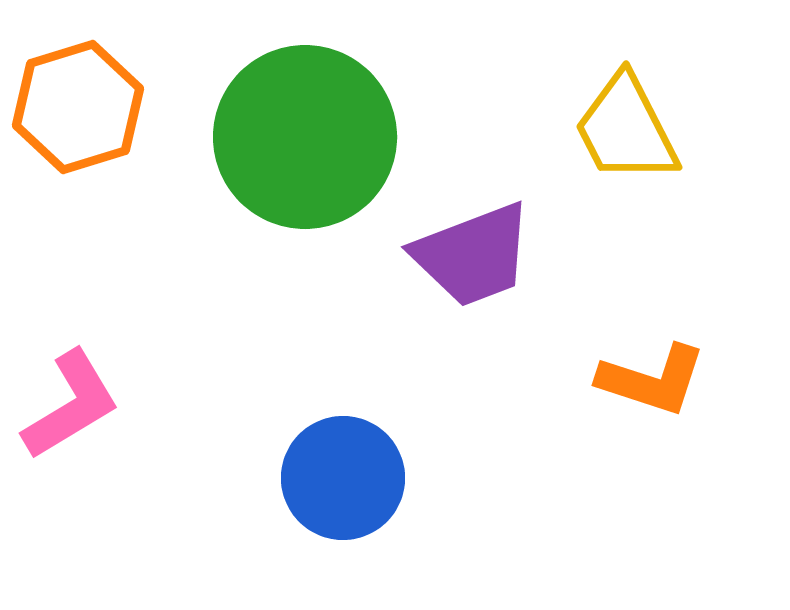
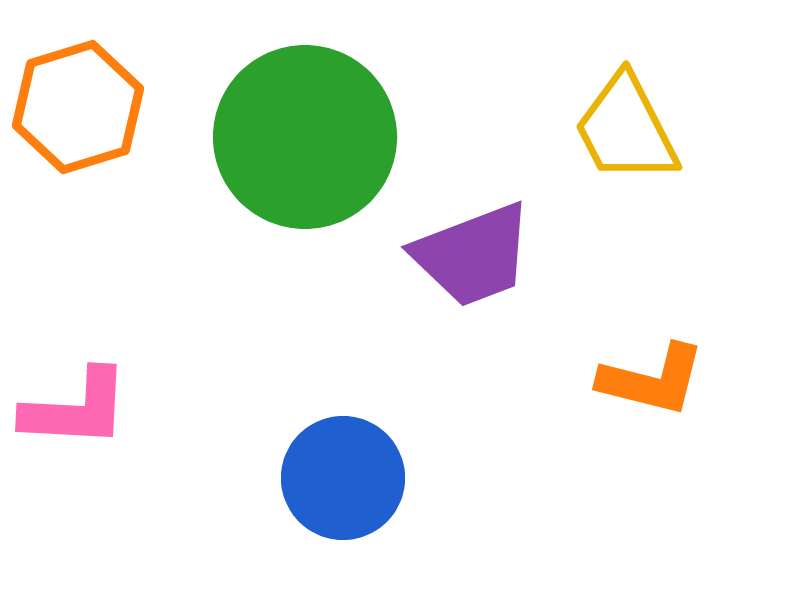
orange L-shape: rotated 4 degrees counterclockwise
pink L-shape: moved 5 px right, 4 px down; rotated 34 degrees clockwise
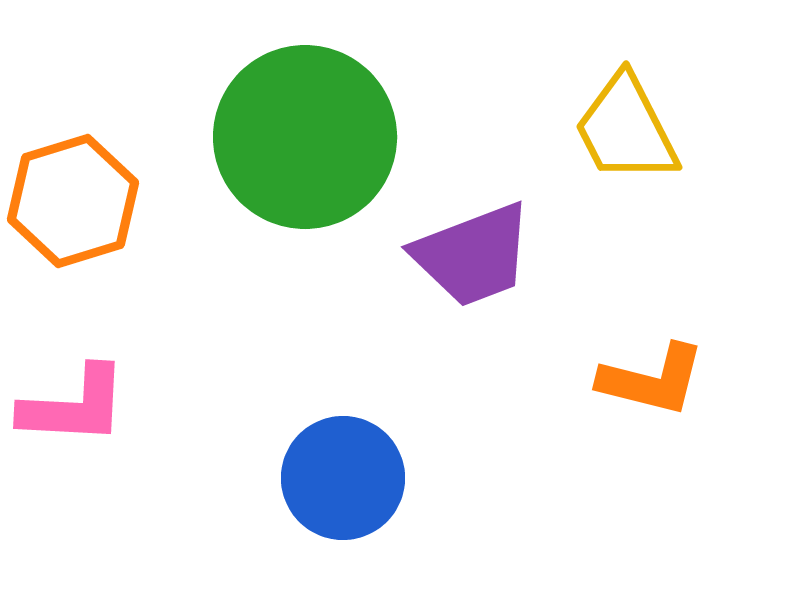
orange hexagon: moved 5 px left, 94 px down
pink L-shape: moved 2 px left, 3 px up
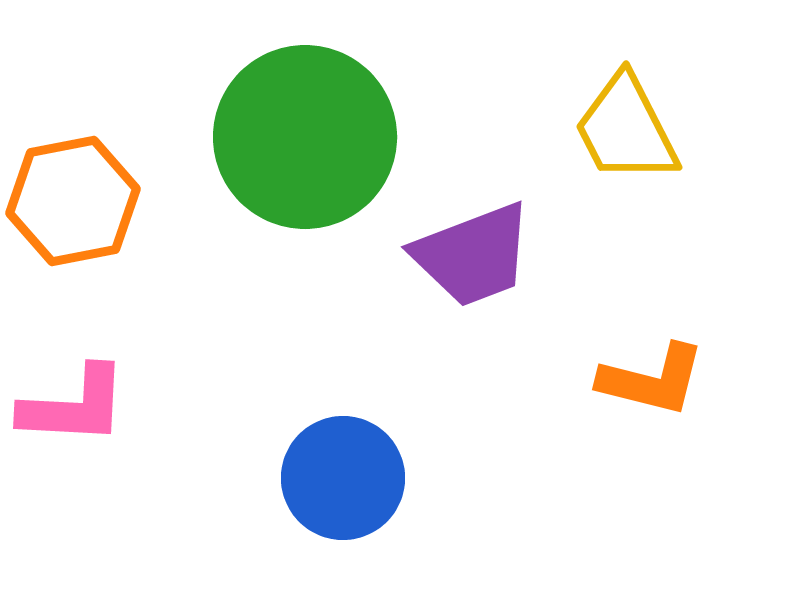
orange hexagon: rotated 6 degrees clockwise
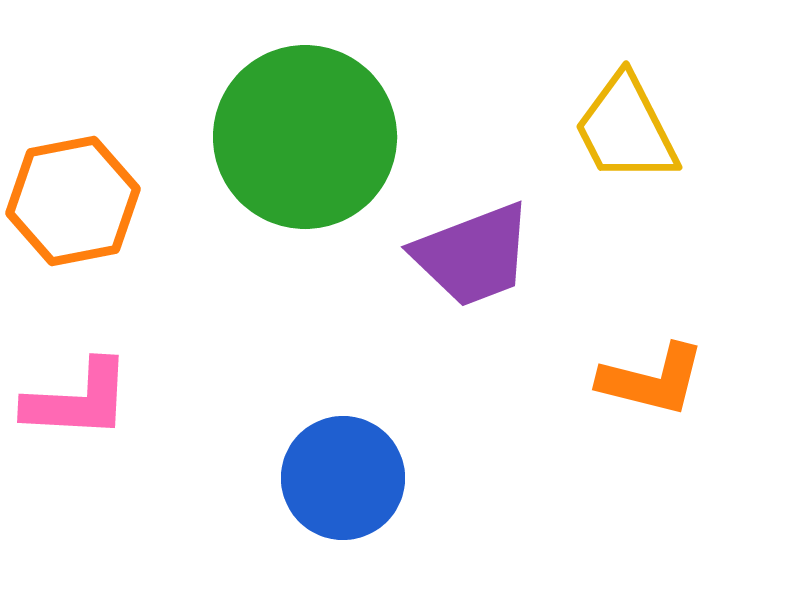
pink L-shape: moved 4 px right, 6 px up
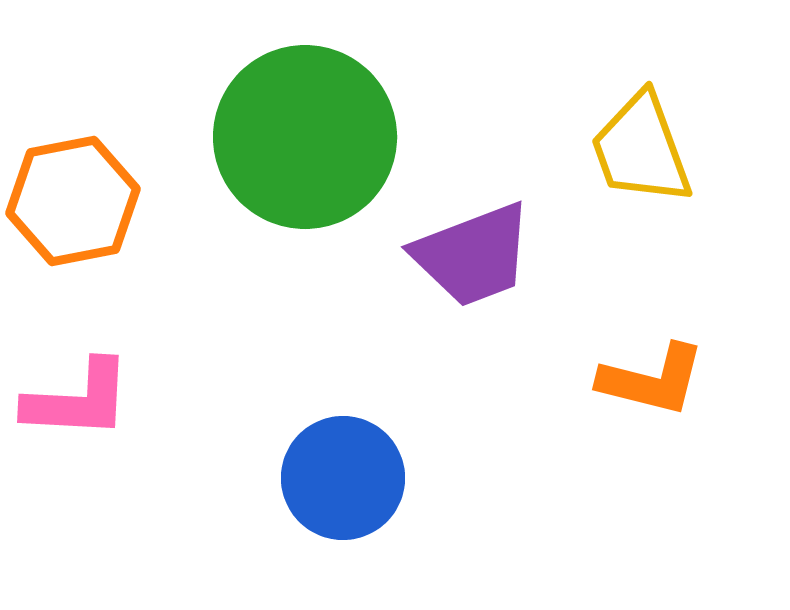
yellow trapezoid: moved 15 px right, 20 px down; rotated 7 degrees clockwise
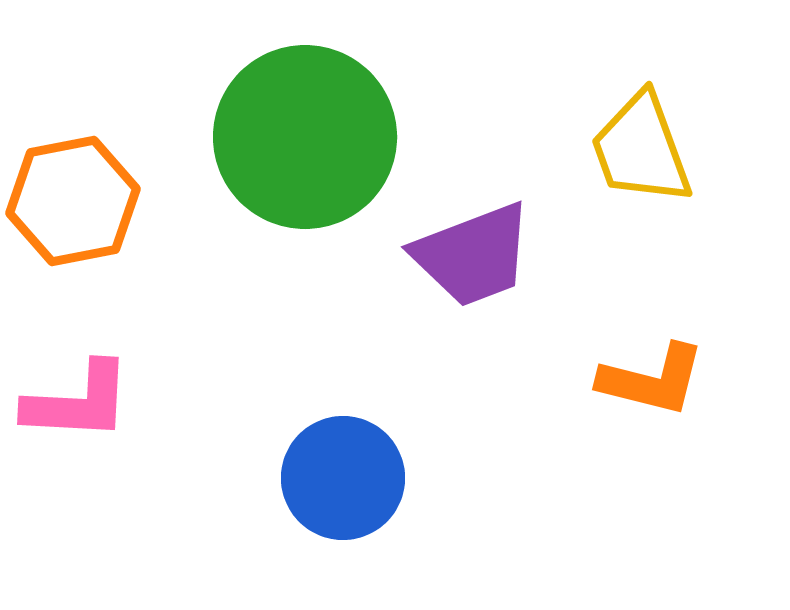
pink L-shape: moved 2 px down
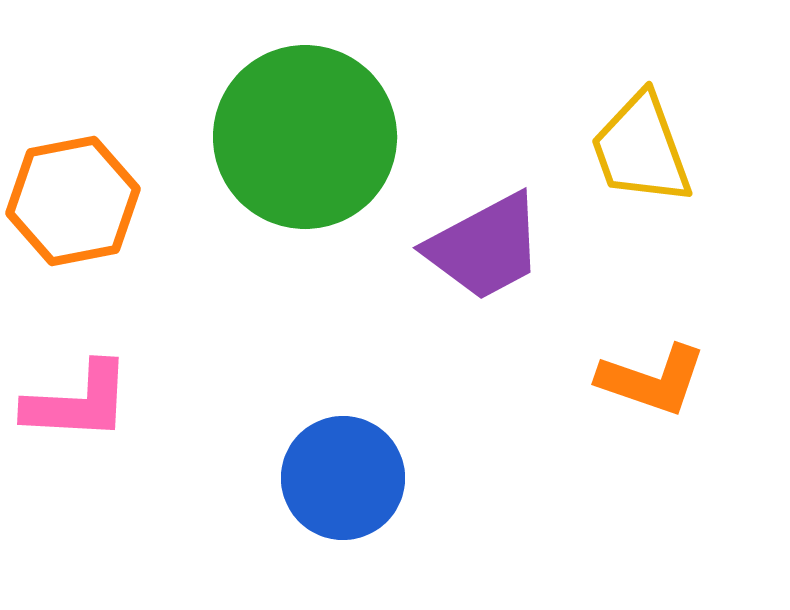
purple trapezoid: moved 12 px right, 8 px up; rotated 7 degrees counterclockwise
orange L-shape: rotated 5 degrees clockwise
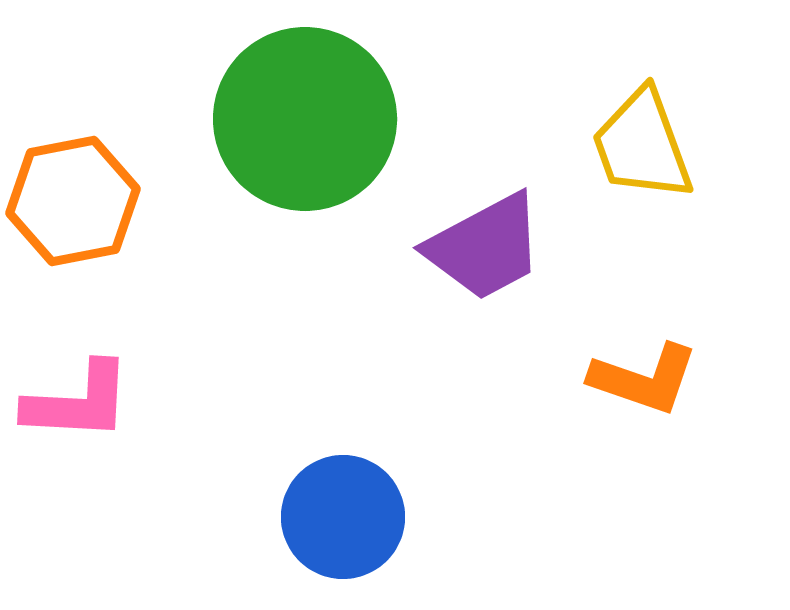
green circle: moved 18 px up
yellow trapezoid: moved 1 px right, 4 px up
orange L-shape: moved 8 px left, 1 px up
blue circle: moved 39 px down
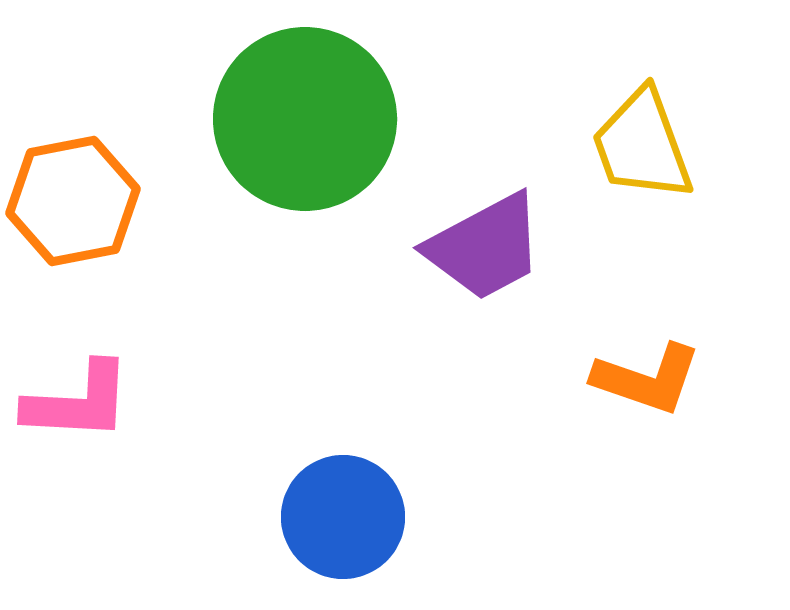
orange L-shape: moved 3 px right
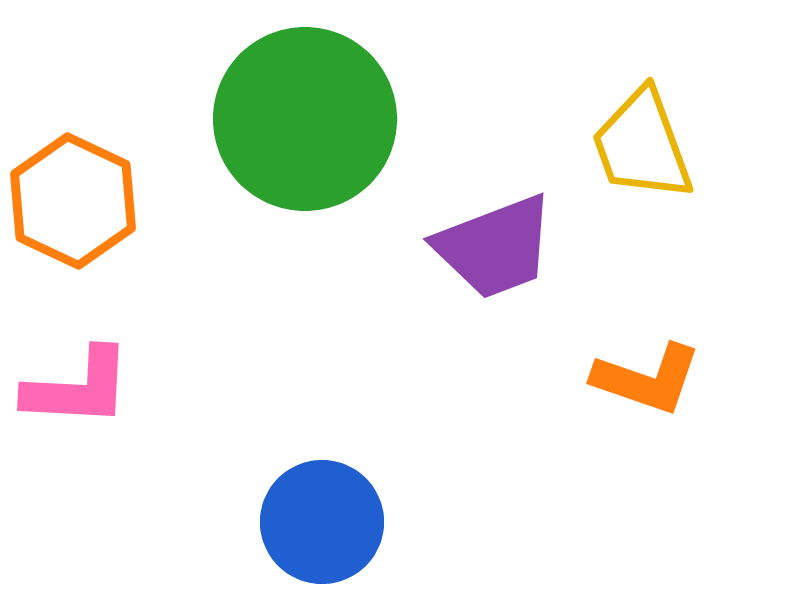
orange hexagon: rotated 24 degrees counterclockwise
purple trapezoid: moved 10 px right; rotated 7 degrees clockwise
pink L-shape: moved 14 px up
blue circle: moved 21 px left, 5 px down
